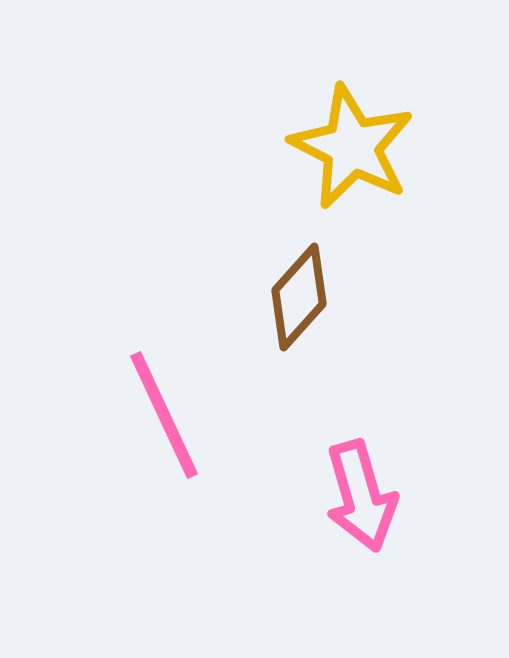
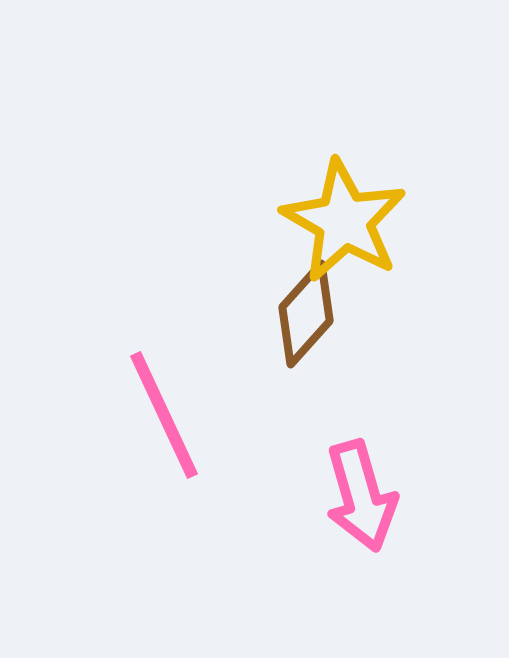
yellow star: moved 8 px left, 74 px down; rotated 3 degrees clockwise
brown diamond: moved 7 px right, 17 px down
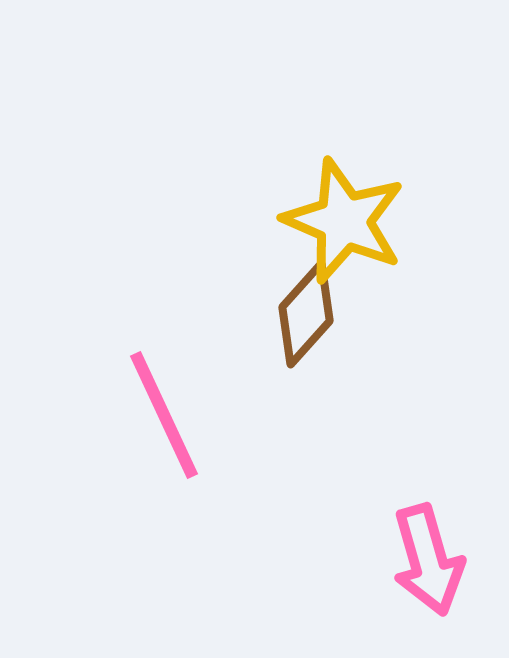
yellow star: rotated 7 degrees counterclockwise
pink arrow: moved 67 px right, 64 px down
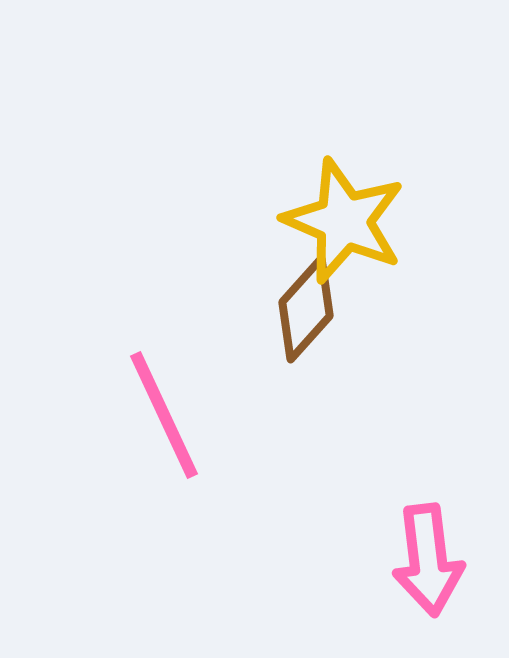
brown diamond: moved 5 px up
pink arrow: rotated 9 degrees clockwise
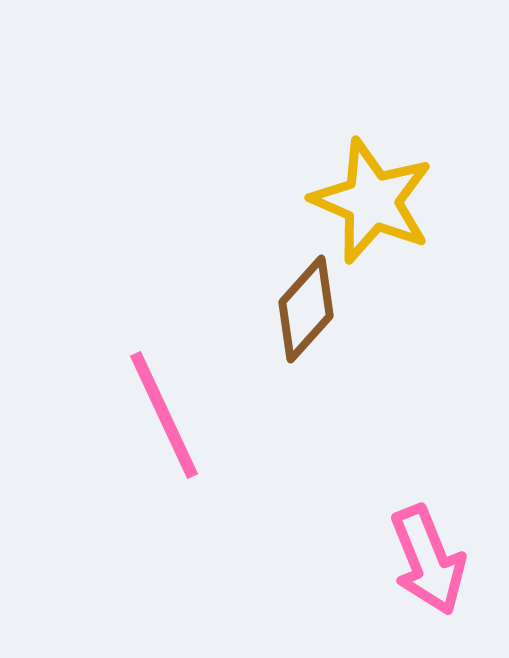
yellow star: moved 28 px right, 20 px up
pink arrow: rotated 15 degrees counterclockwise
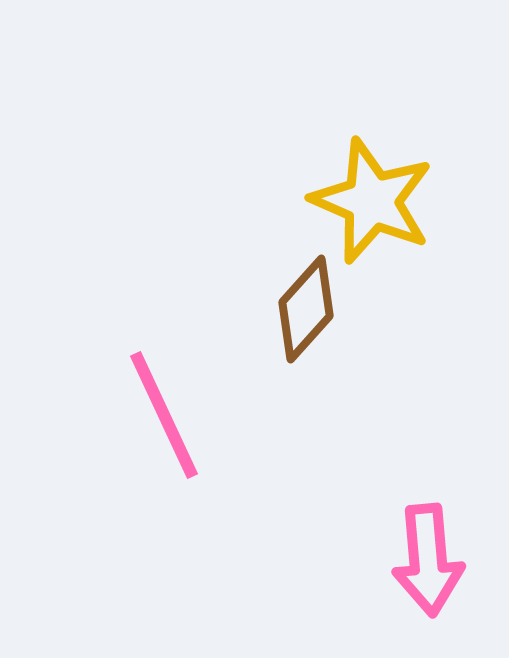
pink arrow: rotated 17 degrees clockwise
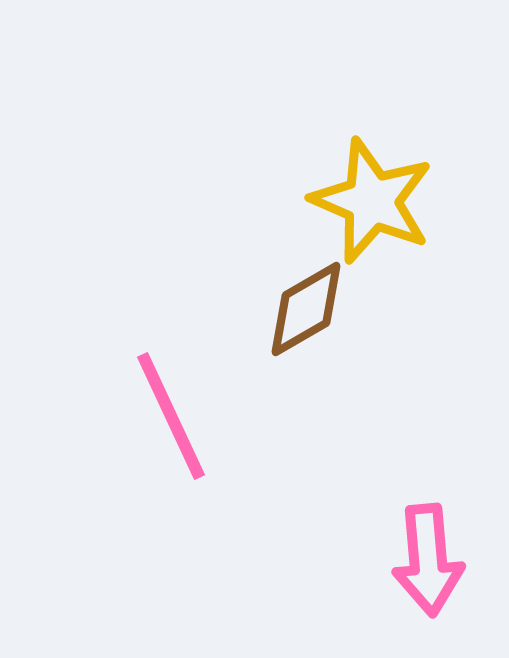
brown diamond: rotated 18 degrees clockwise
pink line: moved 7 px right, 1 px down
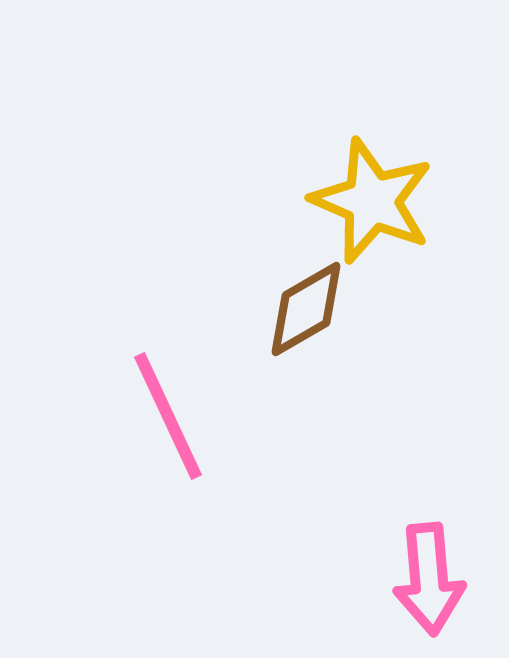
pink line: moved 3 px left
pink arrow: moved 1 px right, 19 px down
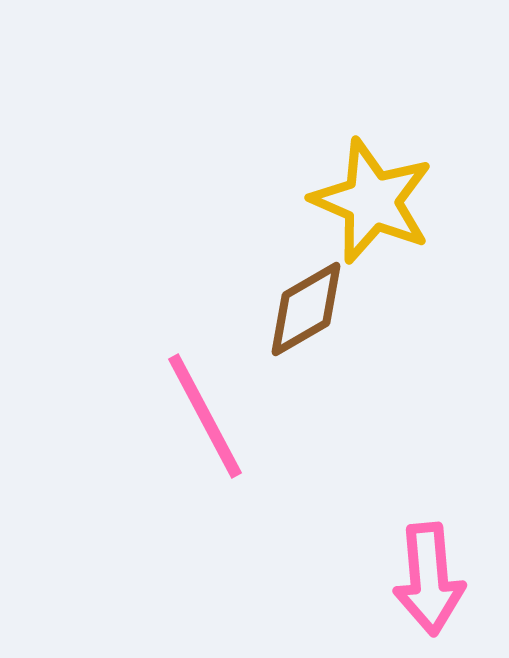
pink line: moved 37 px right; rotated 3 degrees counterclockwise
